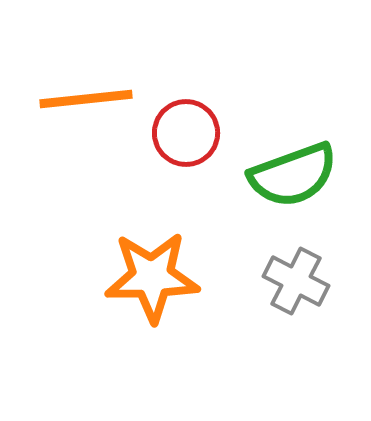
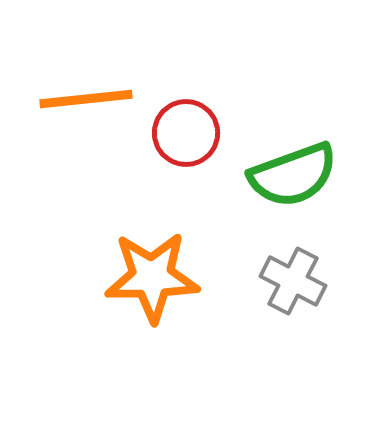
gray cross: moved 3 px left
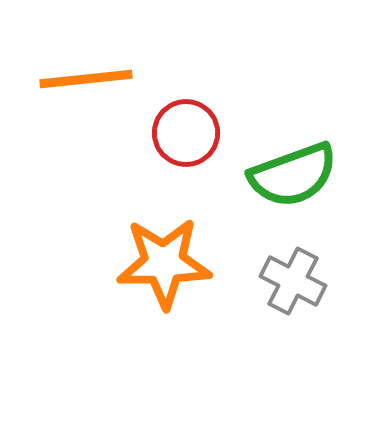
orange line: moved 20 px up
orange star: moved 12 px right, 14 px up
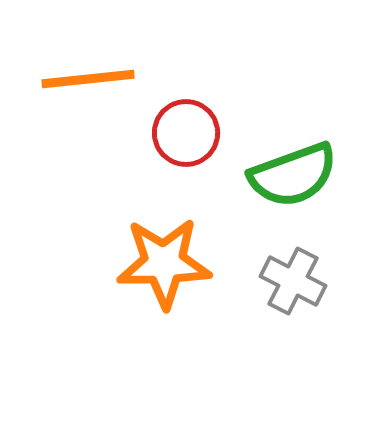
orange line: moved 2 px right
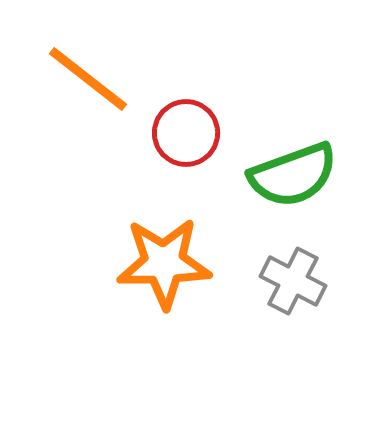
orange line: rotated 44 degrees clockwise
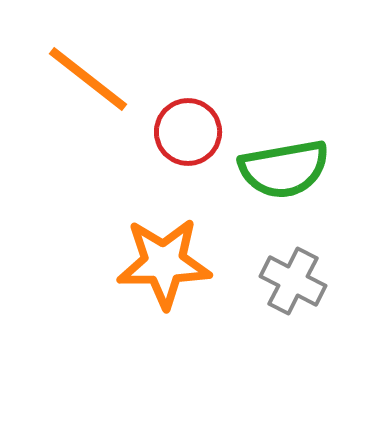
red circle: moved 2 px right, 1 px up
green semicircle: moved 9 px left, 6 px up; rotated 10 degrees clockwise
